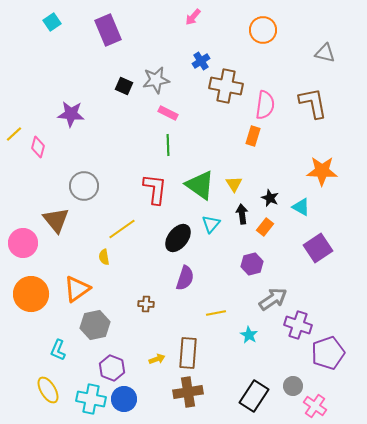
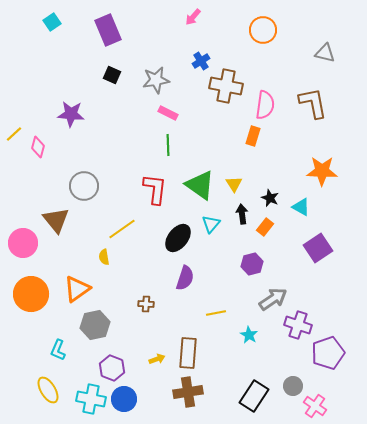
black square at (124, 86): moved 12 px left, 11 px up
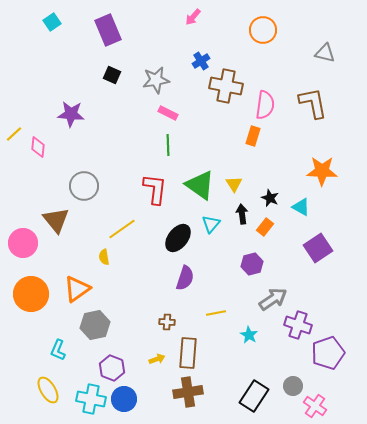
pink diamond at (38, 147): rotated 10 degrees counterclockwise
brown cross at (146, 304): moved 21 px right, 18 px down
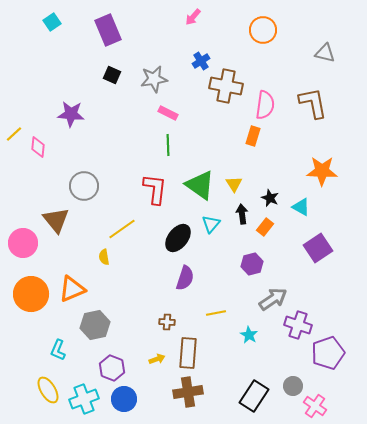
gray star at (156, 80): moved 2 px left, 1 px up
orange triangle at (77, 289): moved 5 px left; rotated 12 degrees clockwise
cyan cross at (91, 399): moved 7 px left; rotated 32 degrees counterclockwise
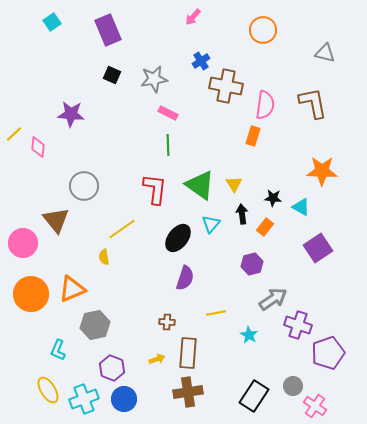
black star at (270, 198): moved 3 px right; rotated 18 degrees counterclockwise
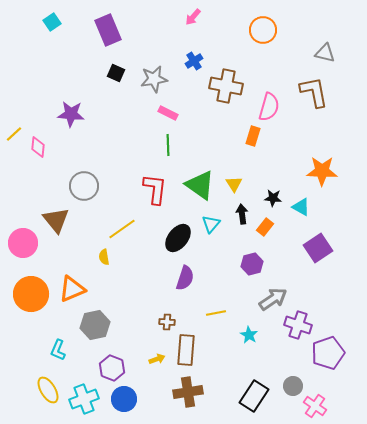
blue cross at (201, 61): moved 7 px left
black square at (112, 75): moved 4 px right, 2 px up
brown L-shape at (313, 103): moved 1 px right, 11 px up
pink semicircle at (265, 105): moved 4 px right, 2 px down; rotated 8 degrees clockwise
brown rectangle at (188, 353): moved 2 px left, 3 px up
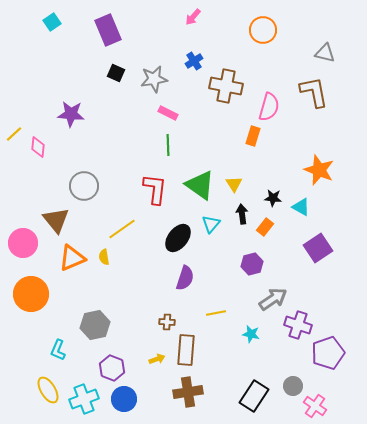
orange star at (322, 171): moved 3 px left, 1 px up; rotated 20 degrees clockwise
orange triangle at (72, 289): moved 31 px up
cyan star at (249, 335): moved 2 px right, 1 px up; rotated 18 degrees counterclockwise
